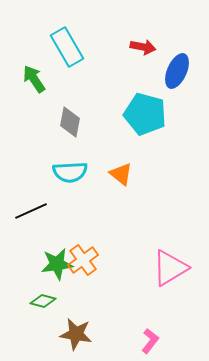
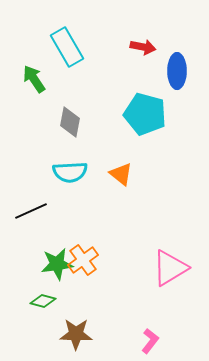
blue ellipse: rotated 24 degrees counterclockwise
brown star: rotated 8 degrees counterclockwise
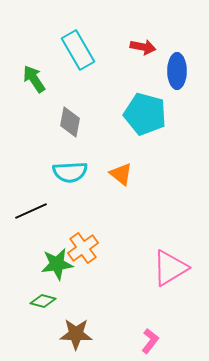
cyan rectangle: moved 11 px right, 3 px down
orange cross: moved 12 px up
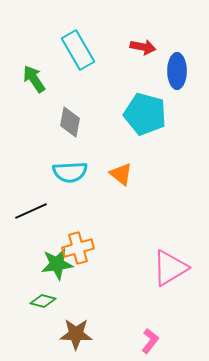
orange cross: moved 5 px left; rotated 20 degrees clockwise
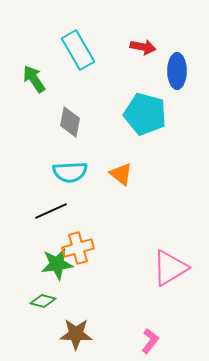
black line: moved 20 px right
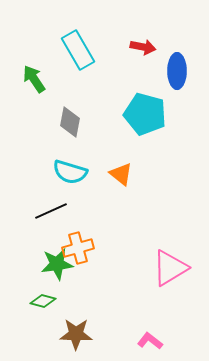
cyan semicircle: rotated 20 degrees clockwise
pink L-shape: rotated 90 degrees counterclockwise
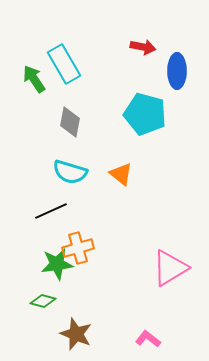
cyan rectangle: moved 14 px left, 14 px down
brown star: rotated 20 degrees clockwise
pink L-shape: moved 2 px left, 2 px up
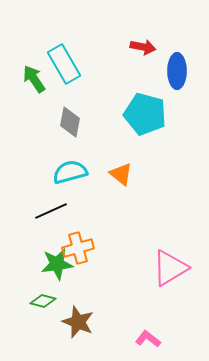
cyan semicircle: rotated 148 degrees clockwise
brown star: moved 2 px right, 12 px up
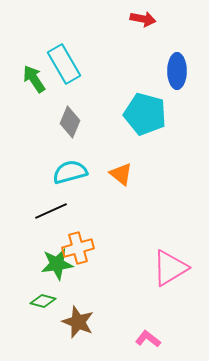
red arrow: moved 28 px up
gray diamond: rotated 12 degrees clockwise
